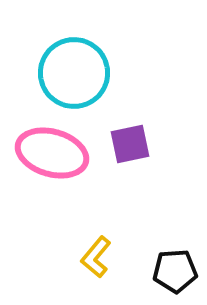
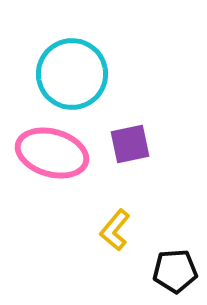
cyan circle: moved 2 px left, 1 px down
yellow L-shape: moved 19 px right, 27 px up
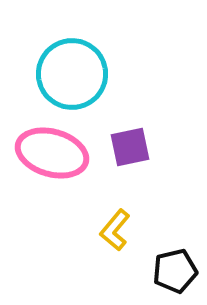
purple square: moved 3 px down
black pentagon: rotated 9 degrees counterclockwise
